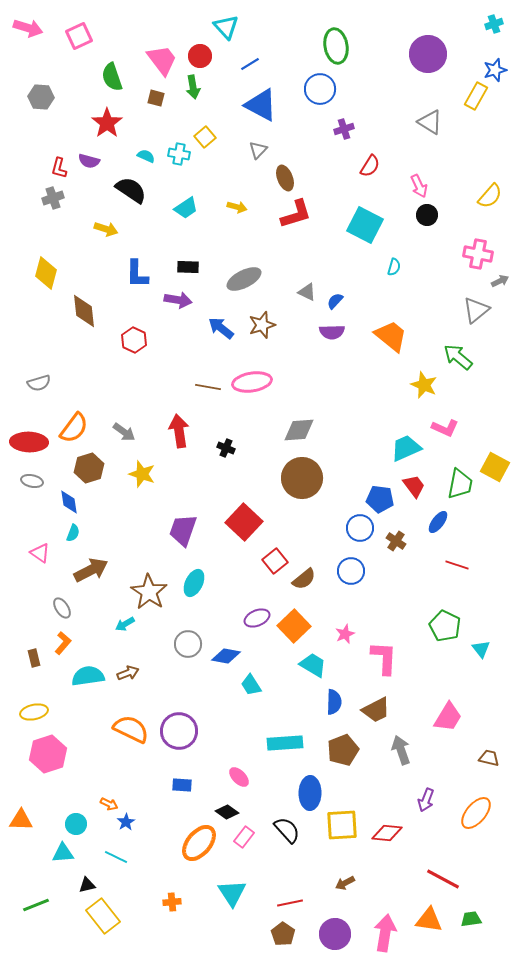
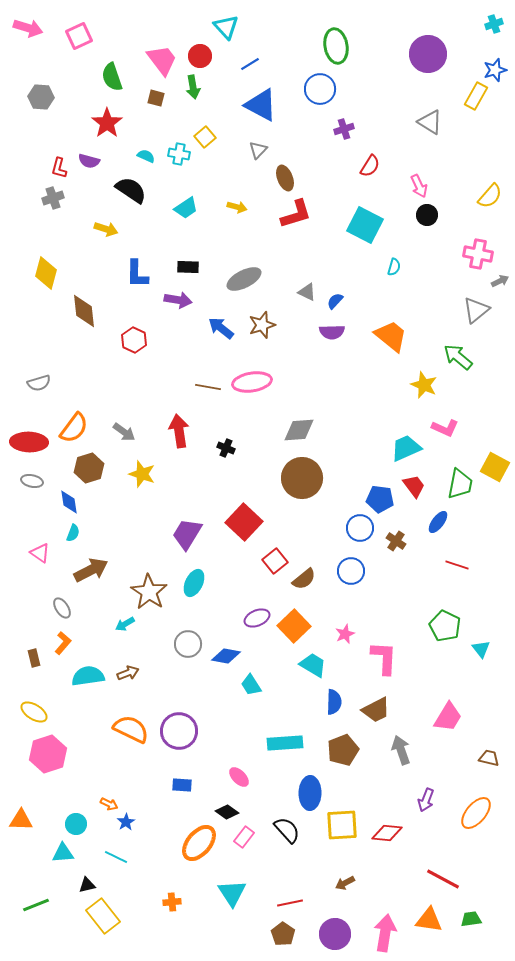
purple trapezoid at (183, 530): moved 4 px right, 4 px down; rotated 12 degrees clockwise
yellow ellipse at (34, 712): rotated 44 degrees clockwise
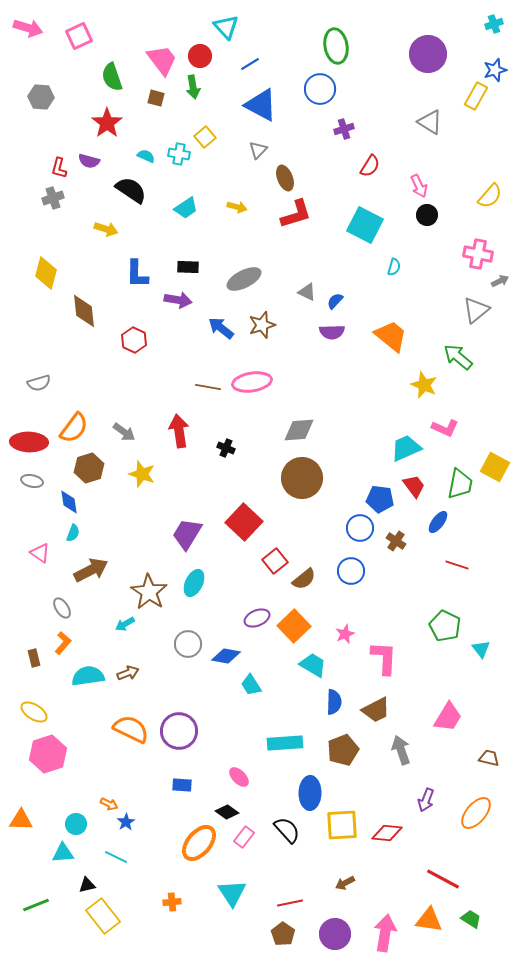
green trapezoid at (471, 919): rotated 40 degrees clockwise
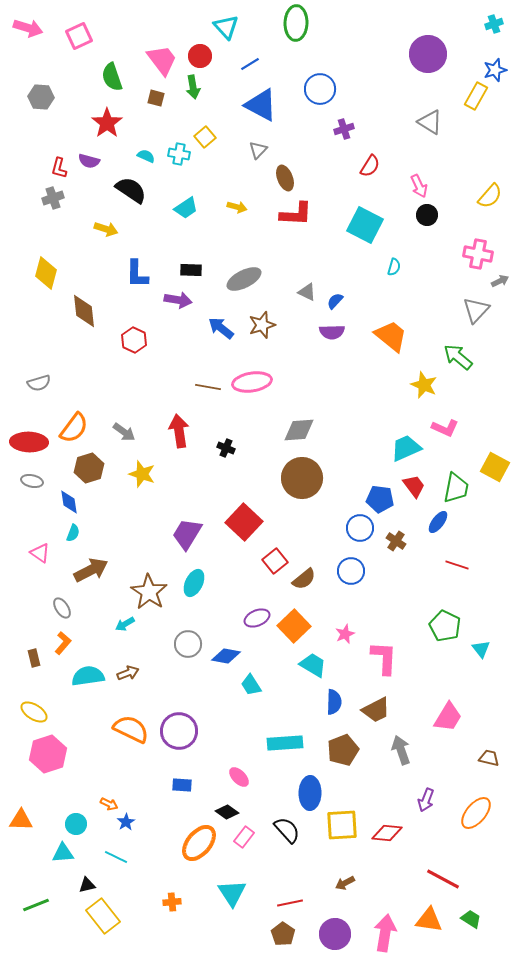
green ellipse at (336, 46): moved 40 px left, 23 px up; rotated 12 degrees clockwise
red L-shape at (296, 214): rotated 20 degrees clockwise
black rectangle at (188, 267): moved 3 px right, 3 px down
gray triangle at (476, 310): rotated 8 degrees counterclockwise
green trapezoid at (460, 484): moved 4 px left, 4 px down
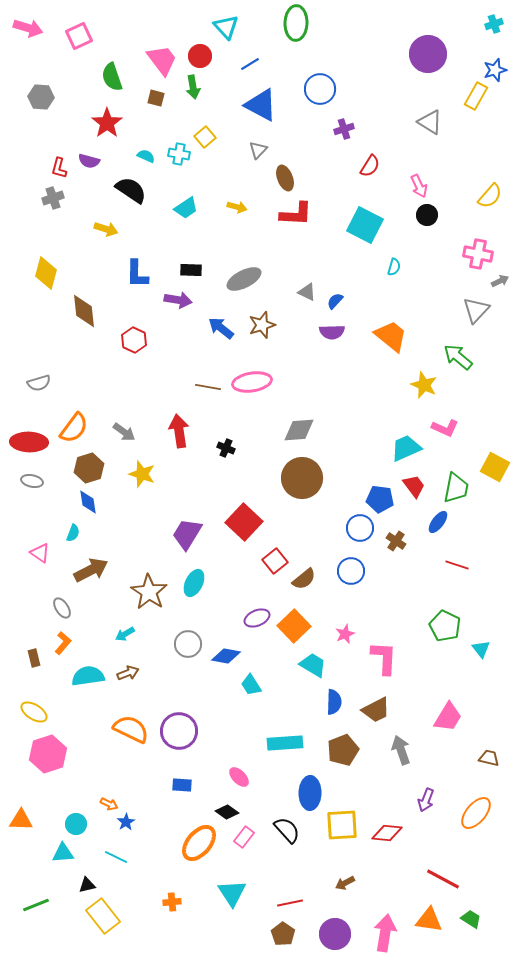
blue diamond at (69, 502): moved 19 px right
cyan arrow at (125, 624): moved 10 px down
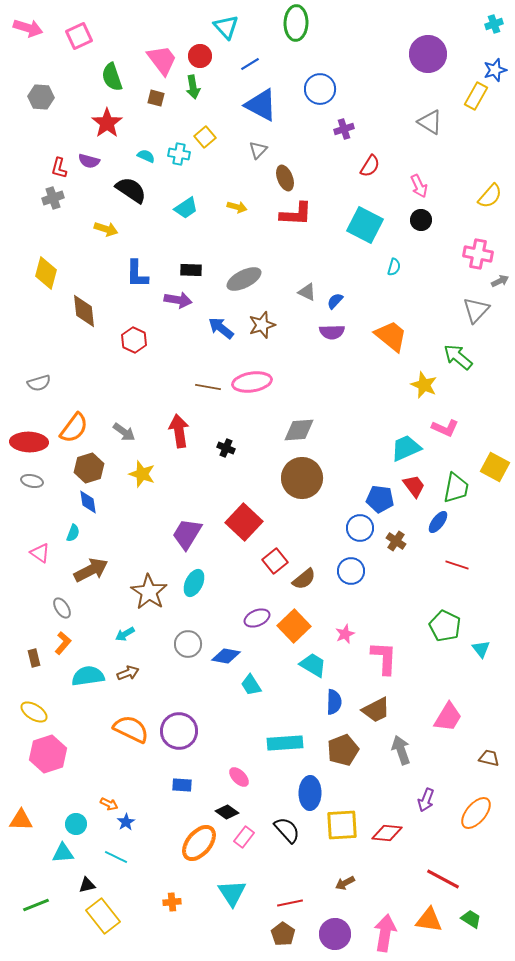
black circle at (427, 215): moved 6 px left, 5 px down
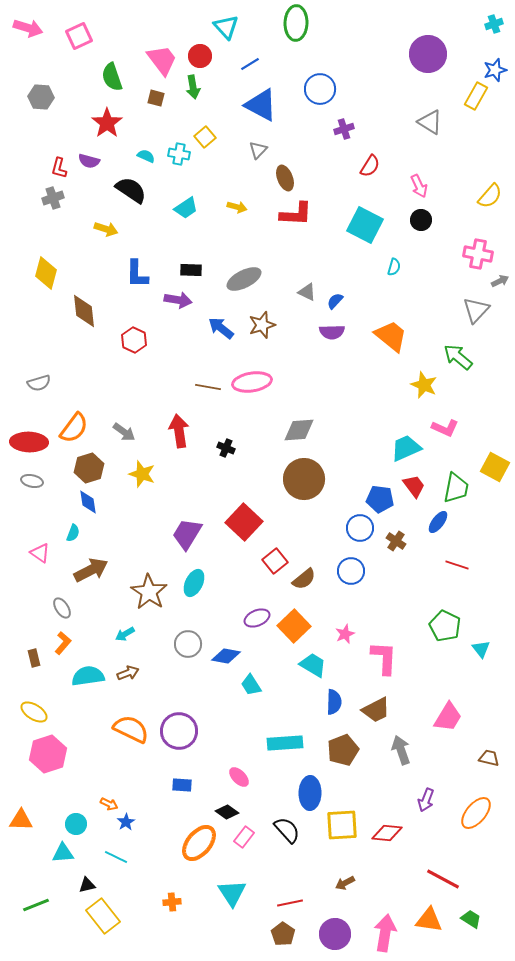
brown circle at (302, 478): moved 2 px right, 1 px down
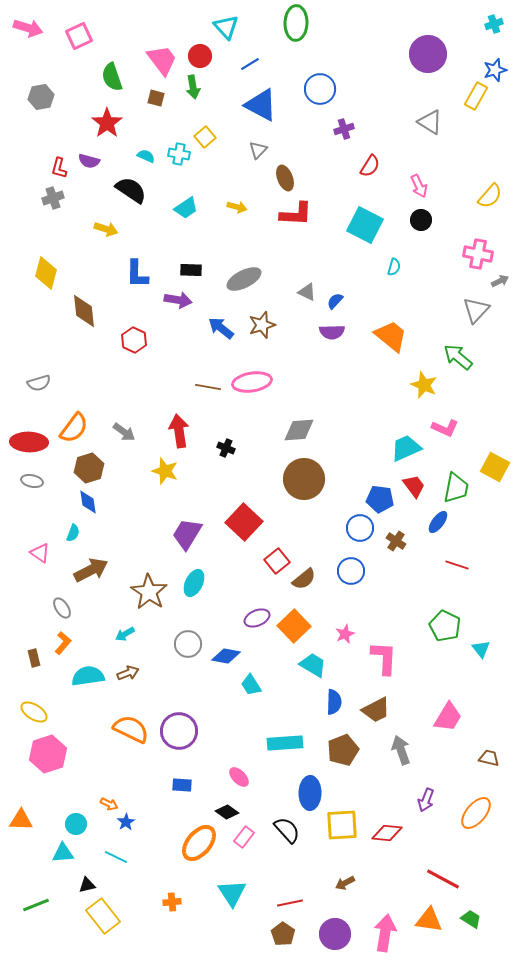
gray hexagon at (41, 97): rotated 15 degrees counterclockwise
yellow star at (142, 474): moved 23 px right, 3 px up
red square at (275, 561): moved 2 px right
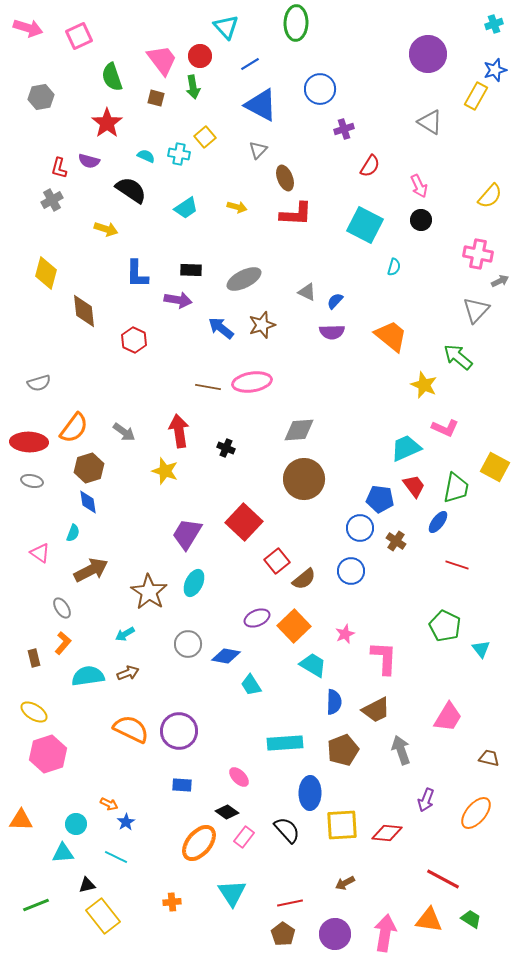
gray cross at (53, 198): moved 1 px left, 2 px down; rotated 10 degrees counterclockwise
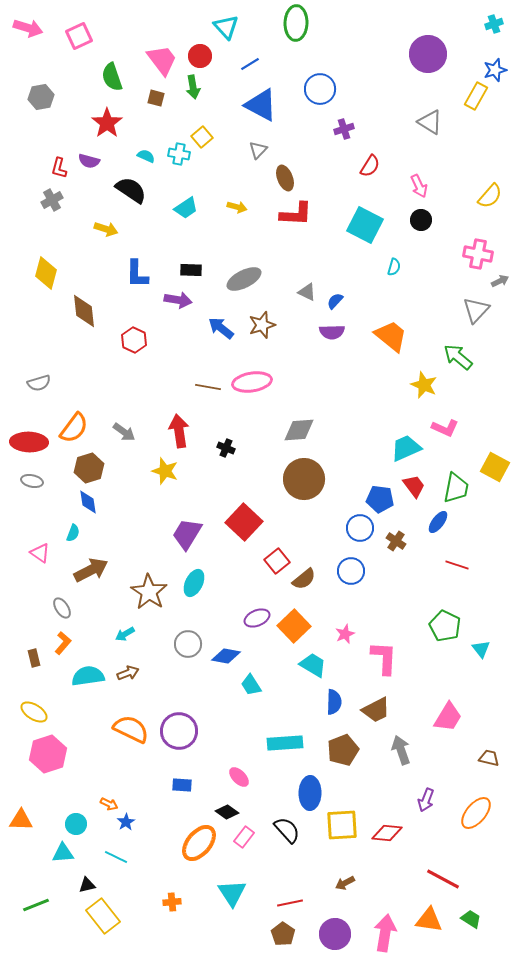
yellow square at (205, 137): moved 3 px left
